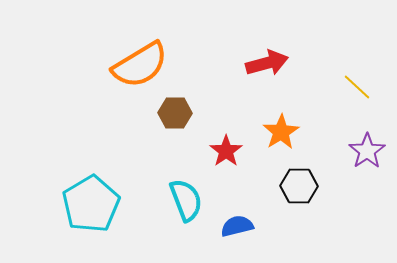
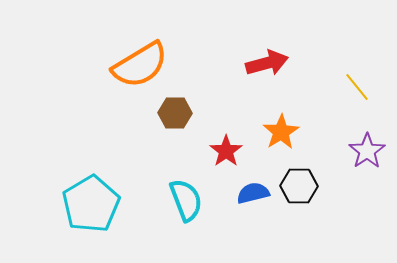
yellow line: rotated 8 degrees clockwise
blue semicircle: moved 16 px right, 33 px up
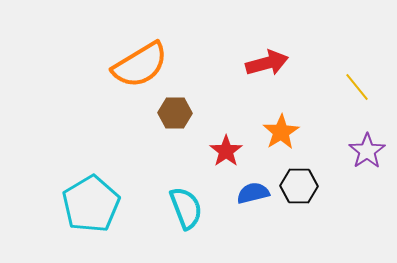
cyan semicircle: moved 8 px down
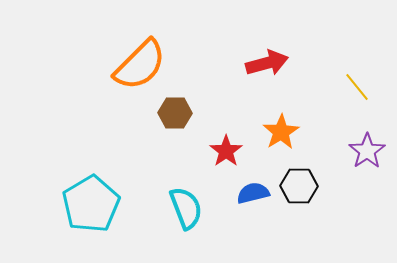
orange semicircle: rotated 14 degrees counterclockwise
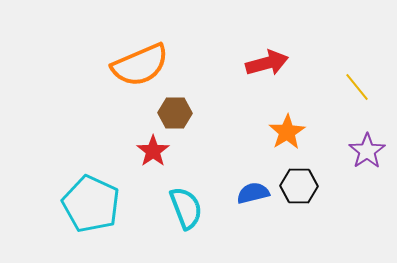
orange semicircle: rotated 22 degrees clockwise
orange star: moved 6 px right
red star: moved 73 px left
cyan pentagon: rotated 16 degrees counterclockwise
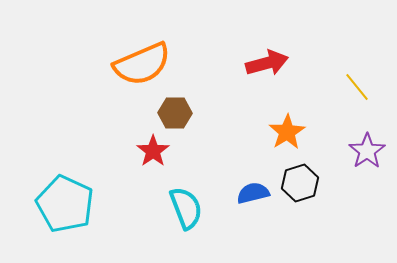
orange semicircle: moved 2 px right, 1 px up
black hexagon: moved 1 px right, 3 px up; rotated 18 degrees counterclockwise
cyan pentagon: moved 26 px left
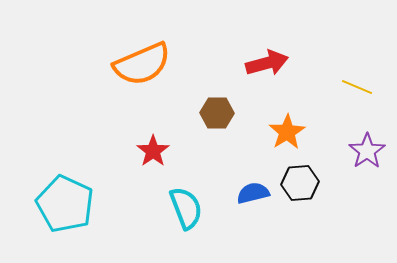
yellow line: rotated 28 degrees counterclockwise
brown hexagon: moved 42 px right
black hexagon: rotated 12 degrees clockwise
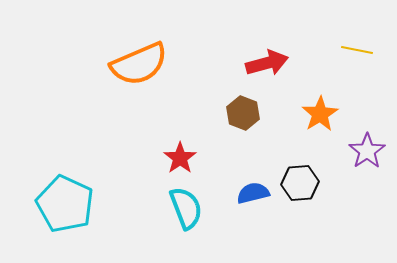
orange semicircle: moved 3 px left
yellow line: moved 37 px up; rotated 12 degrees counterclockwise
brown hexagon: moved 26 px right; rotated 20 degrees clockwise
orange star: moved 33 px right, 18 px up
red star: moved 27 px right, 7 px down
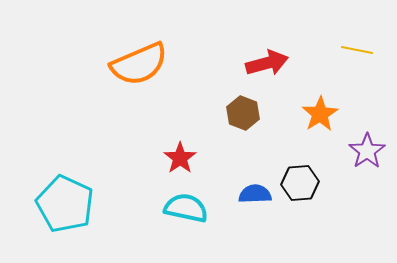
blue semicircle: moved 2 px right, 1 px down; rotated 12 degrees clockwise
cyan semicircle: rotated 57 degrees counterclockwise
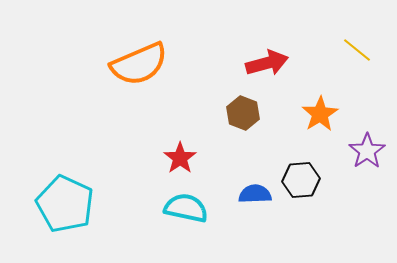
yellow line: rotated 28 degrees clockwise
black hexagon: moved 1 px right, 3 px up
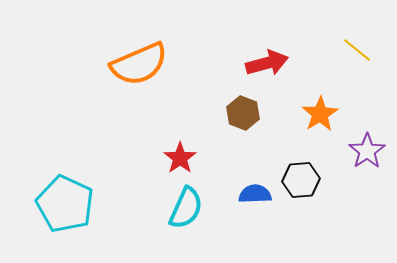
cyan semicircle: rotated 102 degrees clockwise
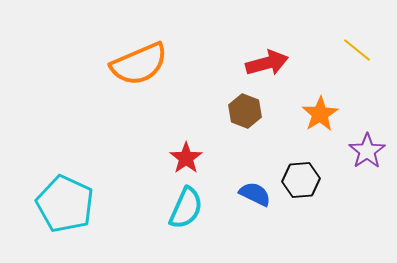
brown hexagon: moved 2 px right, 2 px up
red star: moved 6 px right
blue semicircle: rotated 28 degrees clockwise
